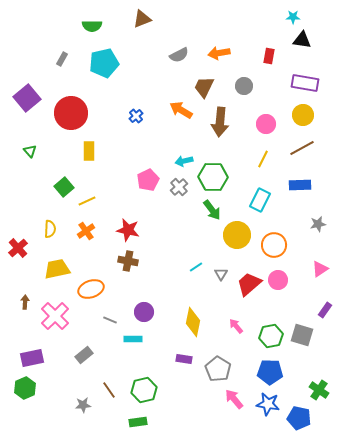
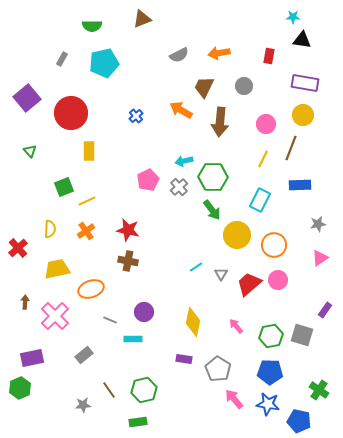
brown line at (302, 148): moved 11 px left; rotated 40 degrees counterclockwise
green square at (64, 187): rotated 18 degrees clockwise
pink triangle at (320, 269): moved 11 px up
green hexagon at (25, 388): moved 5 px left
blue pentagon at (299, 418): moved 3 px down
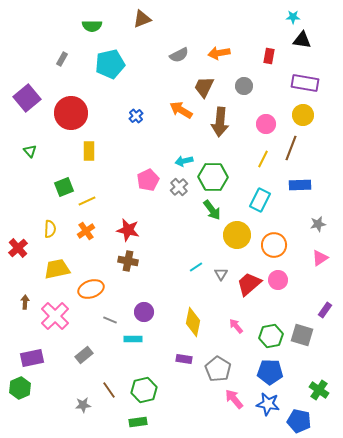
cyan pentagon at (104, 63): moved 6 px right, 1 px down
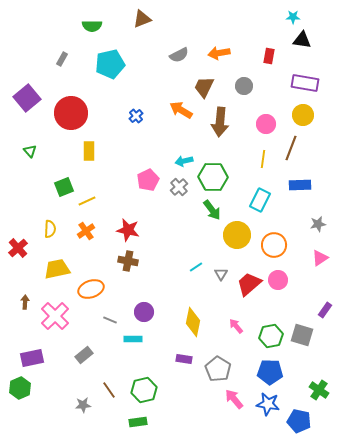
yellow line at (263, 159): rotated 18 degrees counterclockwise
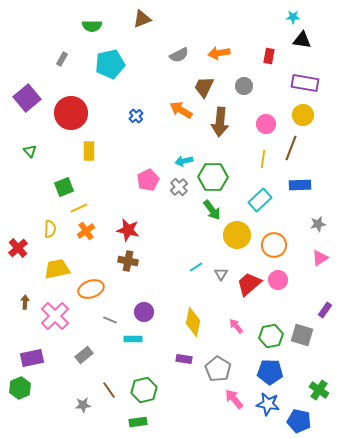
cyan rectangle at (260, 200): rotated 20 degrees clockwise
yellow line at (87, 201): moved 8 px left, 7 px down
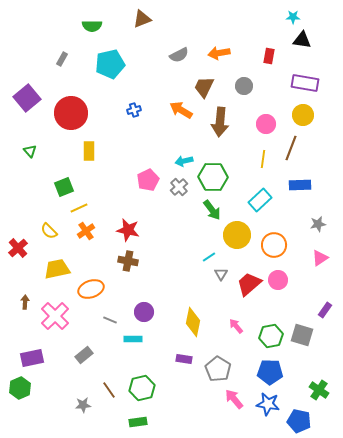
blue cross at (136, 116): moved 2 px left, 6 px up; rotated 24 degrees clockwise
yellow semicircle at (50, 229): moved 1 px left, 2 px down; rotated 132 degrees clockwise
cyan line at (196, 267): moved 13 px right, 10 px up
green hexagon at (144, 390): moved 2 px left, 2 px up
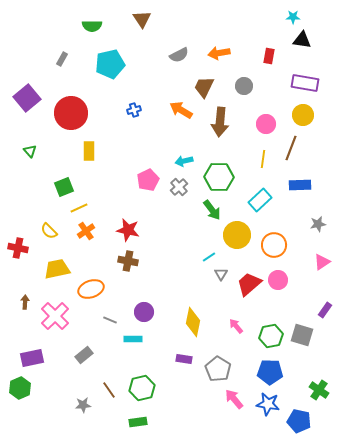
brown triangle at (142, 19): rotated 42 degrees counterclockwise
green hexagon at (213, 177): moved 6 px right
red cross at (18, 248): rotated 36 degrees counterclockwise
pink triangle at (320, 258): moved 2 px right, 4 px down
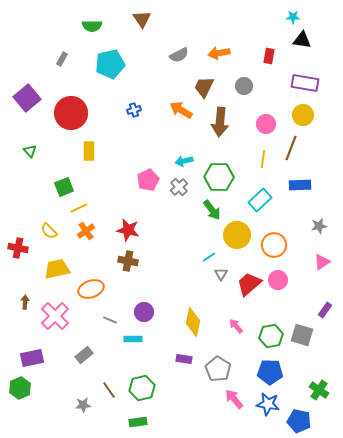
gray star at (318, 224): moved 1 px right, 2 px down
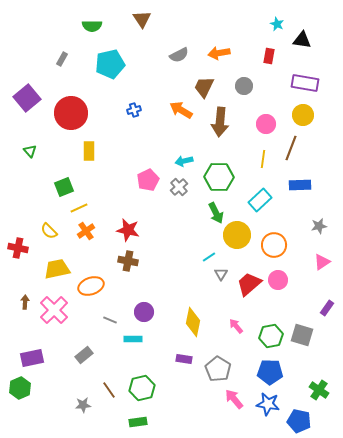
cyan star at (293, 17): moved 16 px left, 7 px down; rotated 24 degrees clockwise
green arrow at (212, 210): moved 4 px right, 3 px down; rotated 10 degrees clockwise
orange ellipse at (91, 289): moved 3 px up
purple rectangle at (325, 310): moved 2 px right, 2 px up
pink cross at (55, 316): moved 1 px left, 6 px up
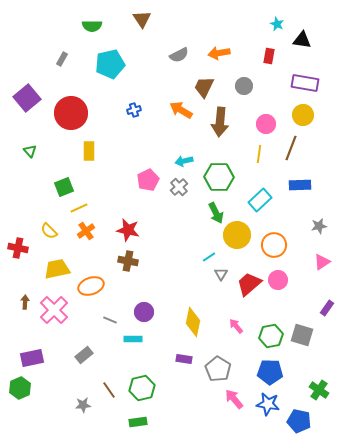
yellow line at (263, 159): moved 4 px left, 5 px up
